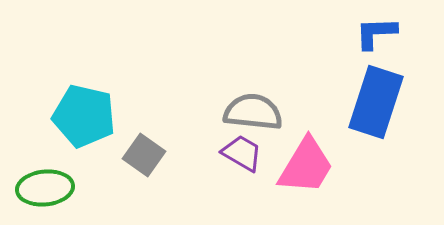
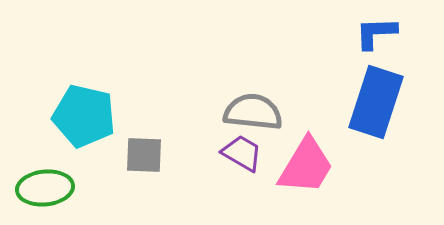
gray square: rotated 33 degrees counterclockwise
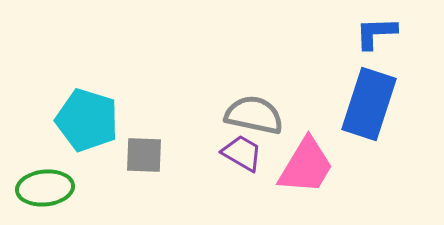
blue rectangle: moved 7 px left, 2 px down
gray semicircle: moved 1 px right, 3 px down; rotated 6 degrees clockwise
cyan pentagon: moved 3 px right, 4 px down; rotated 4 degrees clockwise
